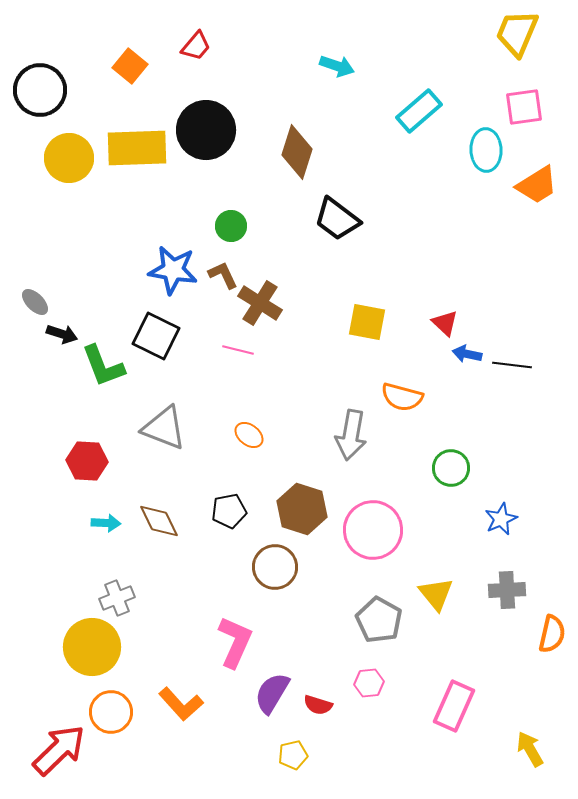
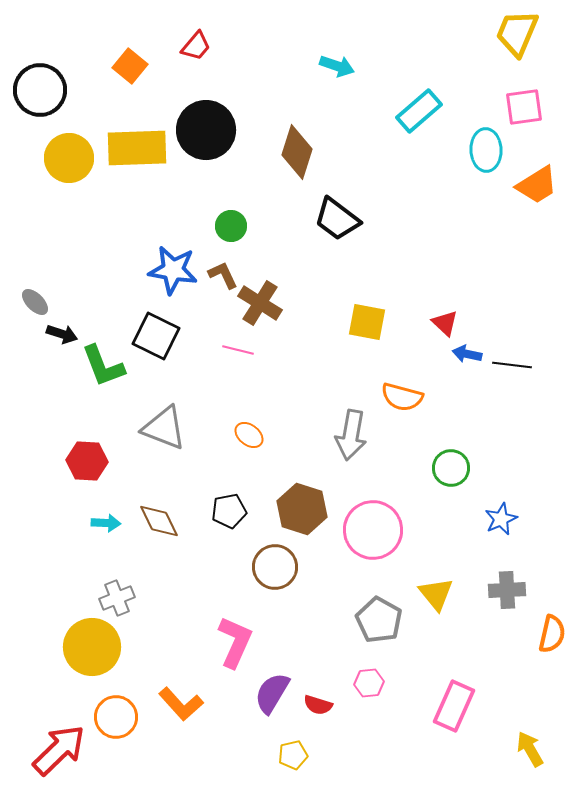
orange circle at (111, 712): moved 5 px right, 5 px down
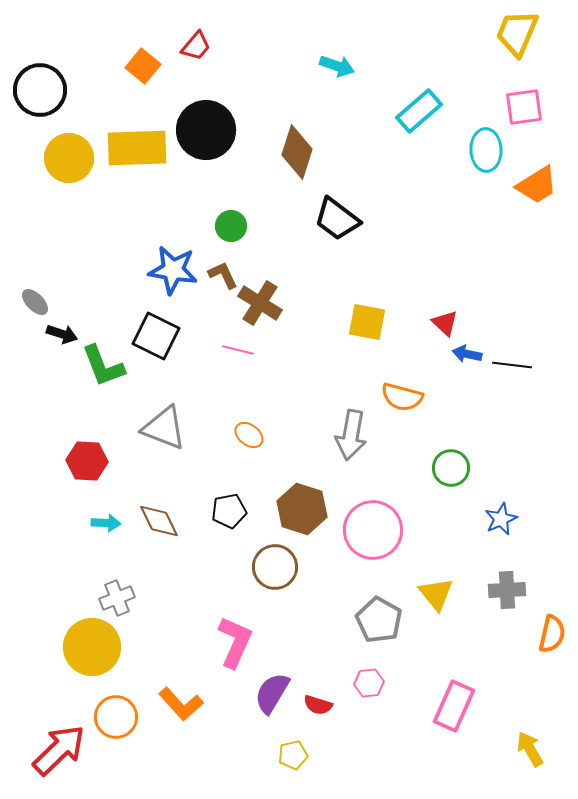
orange square at (130, 66): moved 13 px right
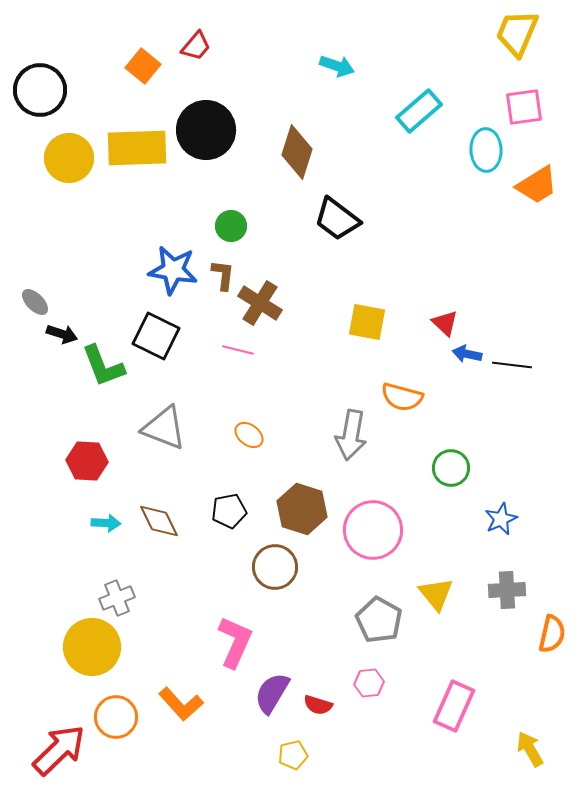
brown L-shape at (223, 275): rotated 32 degrees clockwise
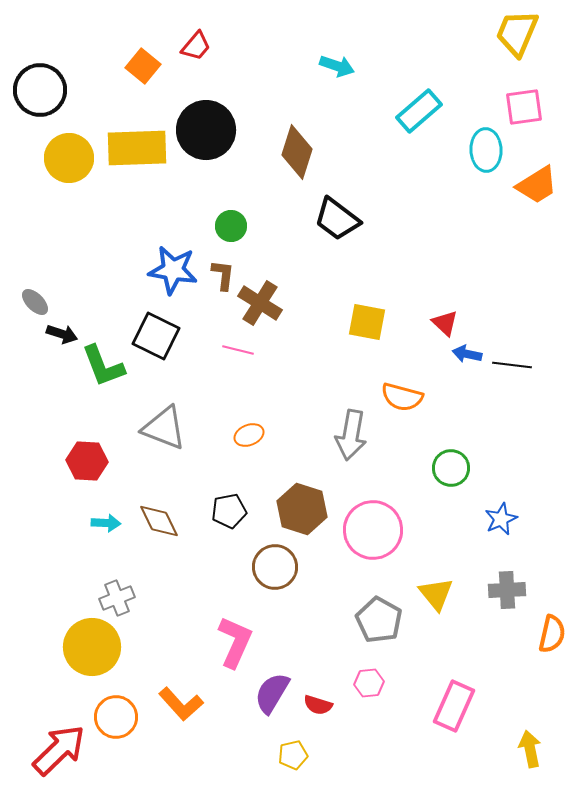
orange ellipse at (249, 435): rotated 60 degrees counterclockwise
yellow arrow at (530, 749): rotated 18 degrees clockwise
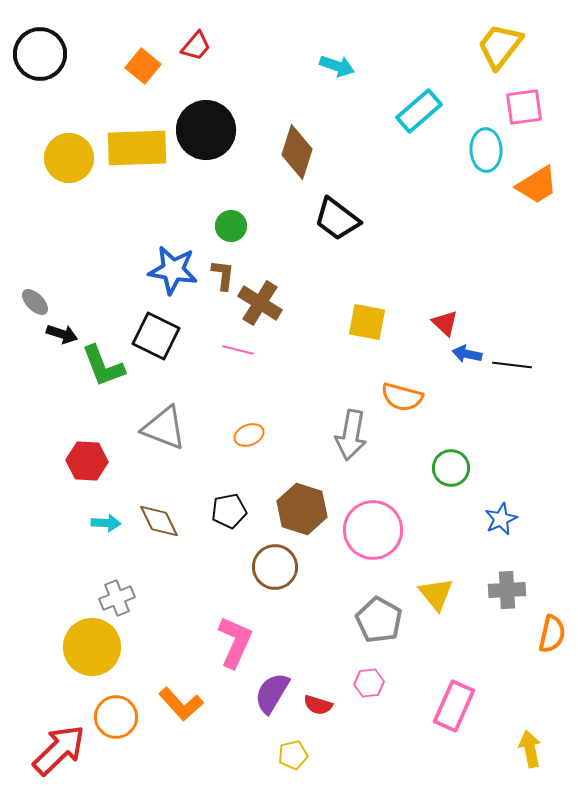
yellow trapezoid at (517, 33): moved 17 px left, 13 px down; rotated 15 degrees clockwise
black circle at (40, 90): moved 36 px up
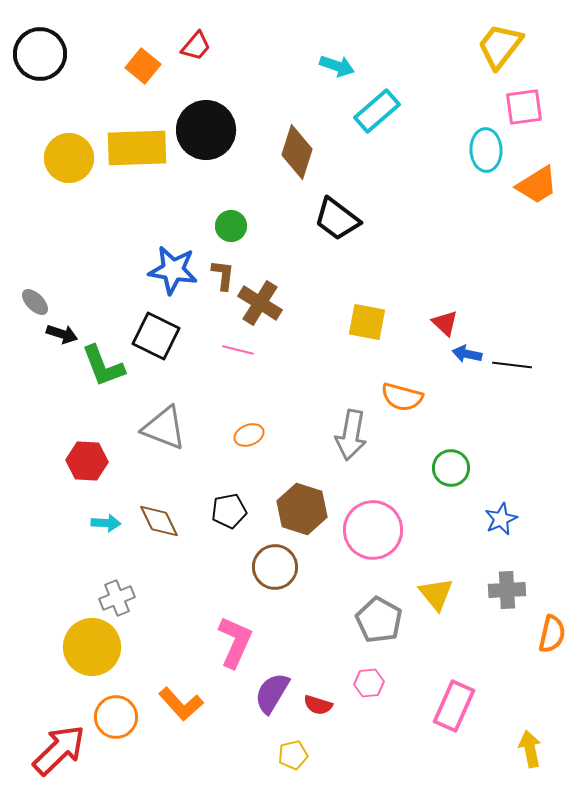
cyan rectangle at (419, 111): moved 42 px left
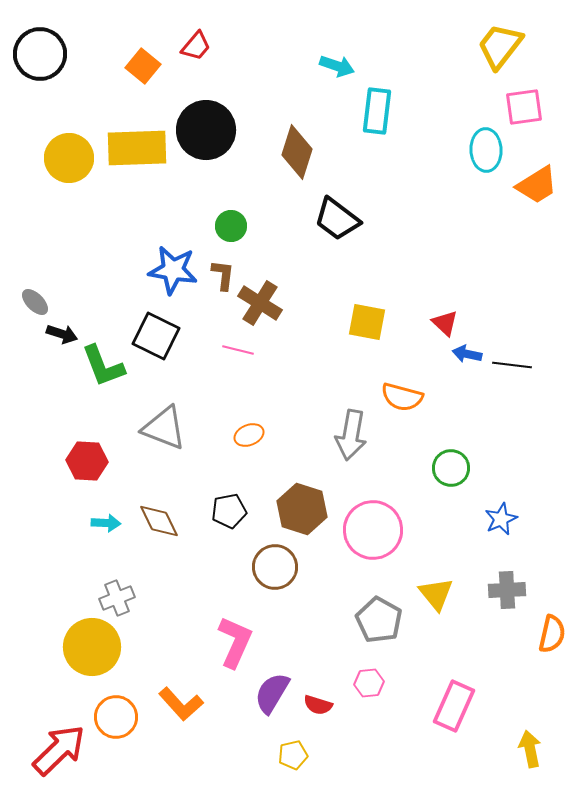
cyan rectangle at (377, 111): rotated 42 degrees counterclockwise
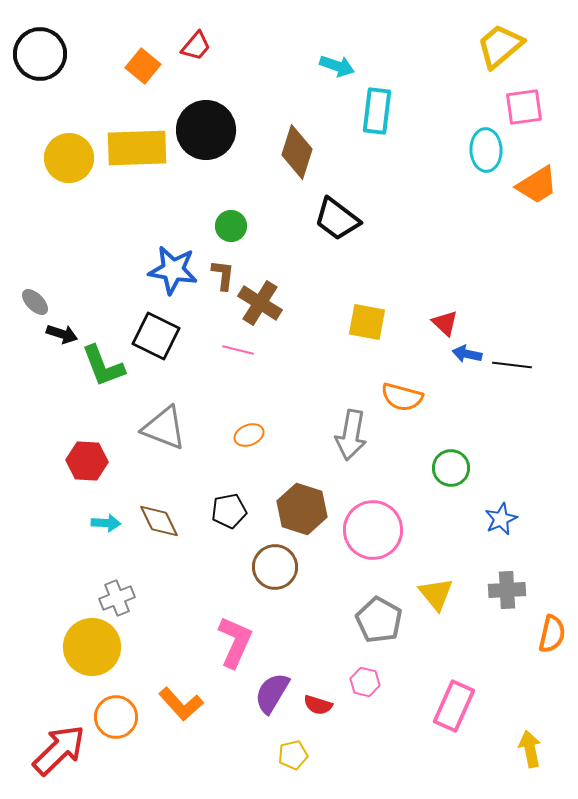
yellow trapezoid at (500, 46): rotated 12 degrees clockwise
pink hexagon at (369, 683): moved 4 px left, 1 px up; rotated 20 degrees clockwise
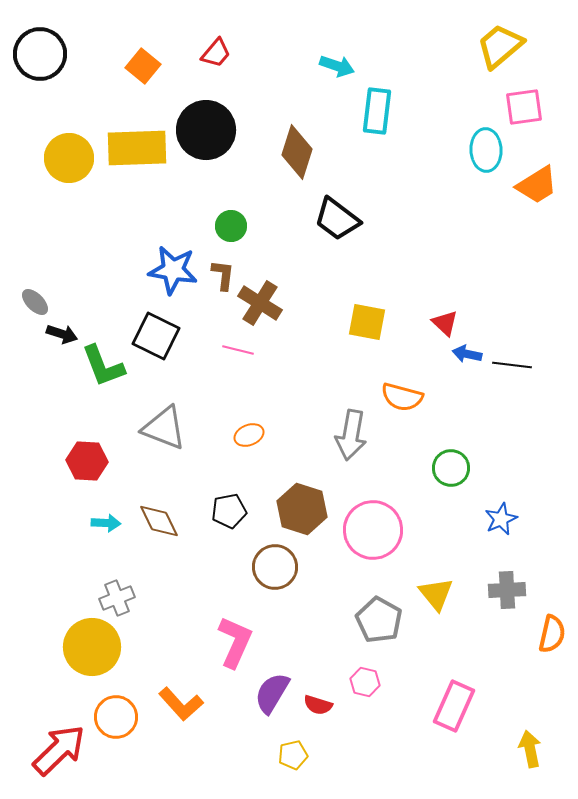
red trapezoid at (196, 46): moved 20 px right, 7 px down
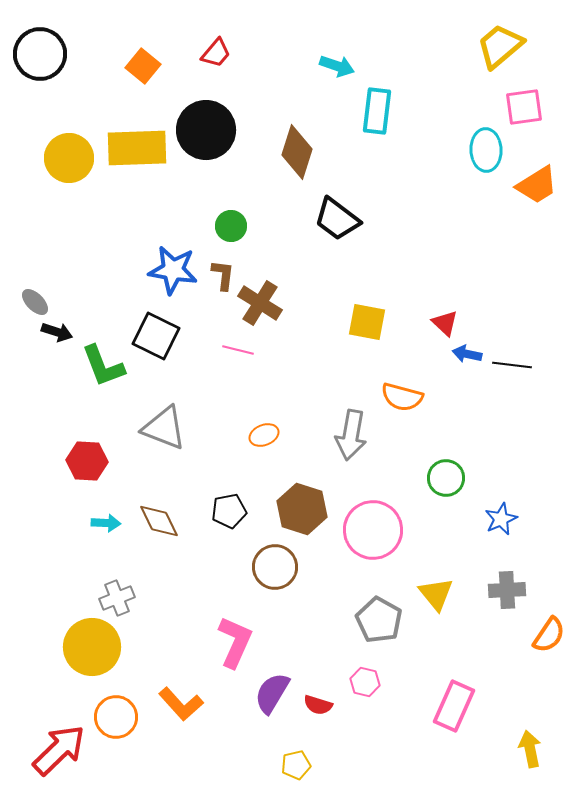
black arrow at (62, 334): moved 5 px left, 2 px up
orange ellipse at (249, 435): moved 15 px right
green circle at (451, 468): moved 5 px left, 10 px down
orange semicircle at (552, 634): moved 3 px left, 1 px down; rotated 21 degrees clockwise
yellow pentagon at (293, 755): moved 3 px right, 10 px down
